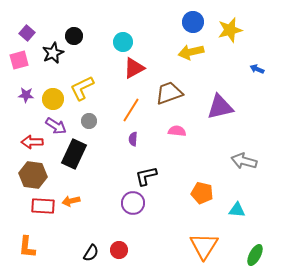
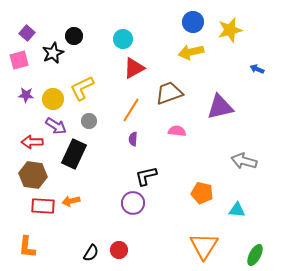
cyan circle: moved 3 px up
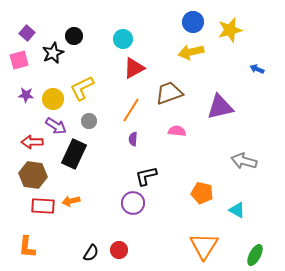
cyan triangle: rotated 24 degrees clockwise
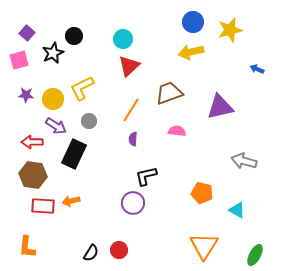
red triangle: moved 5 px left, 2 px up; rotated 15 degrees counterclockwise
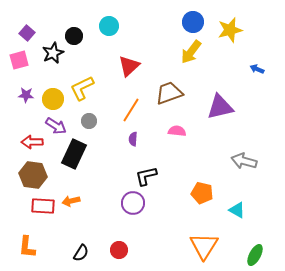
cyan circle: moved 14 px left, 13 px up
yellow arrow: rotated 40 degrees counterclockwise
black semicircle: moved 10 px left
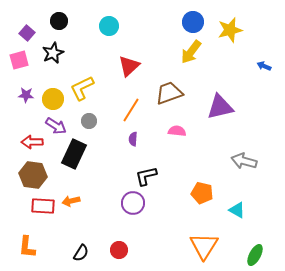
black circle: moved 15 px left, 15 px up
blue arrow: moved 7 px right, 3 px up
